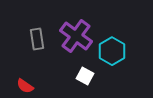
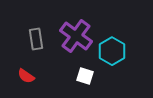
gray rectangle: moved 1 px left
white square: rotated 12 degrees counterclockwise
red semicircle: moved 1 px right, 10 px up
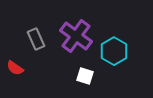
gray rectangle: rotated 15 degrees counterclockwise
cyan hexagon: moved 2 px right
red semicircle: moved 11 px left, 8 px up
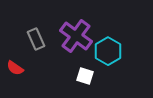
cyan hexagon: moved 6 px left
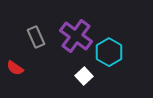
gray rectangle: moved 2 px up
cyan hexagon: moved 1 px right, 1 px down
white square: moved 1 px left; rotated 30 degrees clockwise
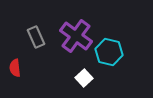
cyan hexagon: rotated 16 degrees counterclockwise
red semicircle: rotated 48 degrees clockwise
white square: moved 2 px down
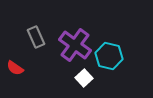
purple cross: moved 1 px left, 9 px down
cyan hexagon: moved 4 px down
red semicircle: rotated 48 degrees counterclockwise
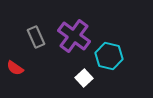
purple cross: moved 1 px left, 9 px up
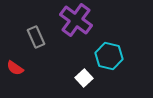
purple cross: moved 2 px right, 16 px up
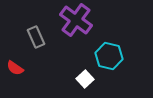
white square: moved 1 px right, 1 px down
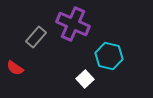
purple cross: moved 3 px left, 4 px down; rotated 12 degrees counterclockwise
gray rectangle: rotated 65 degrees clockwise
